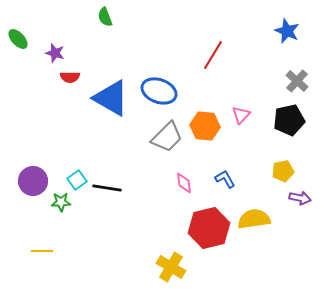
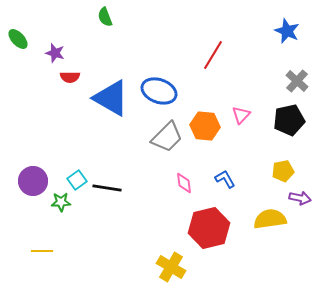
yellow semicircle: moved 16 px right
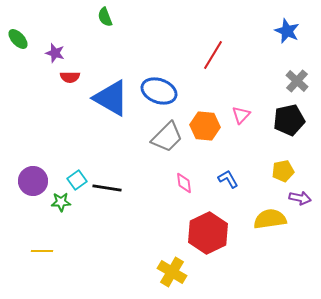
blue L-shape: moved 3 px right
red hexagon: moved 1 px left, 5 px down; rotated 12 degrees counterclockwise
yellow cross: moved 1 px right, 5 px down
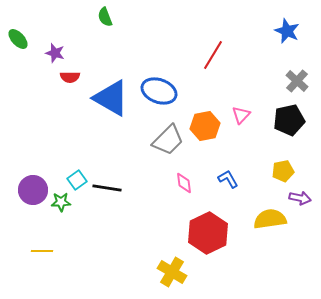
orange hexagon: rotated 16 degrees counterclockwise
gray trapezoid: moved 1 px right, 3 px down
purple circle: moved 9 px down
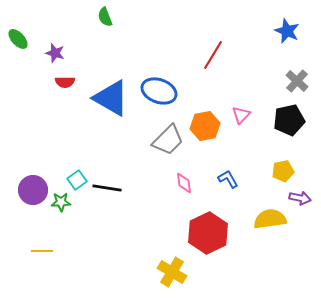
red semicircle: moved 5 px left, 5 px down
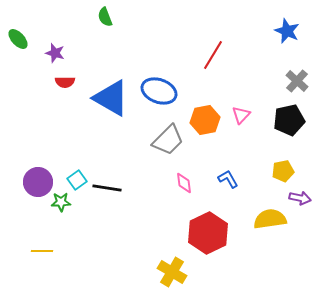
orange hexagon: moved 6 px up
purple circle: moved 5 px right, 8 px up
